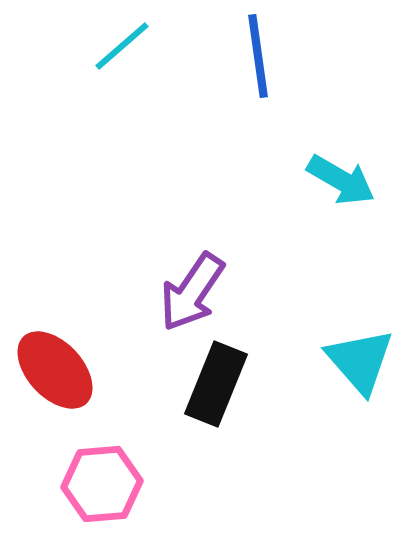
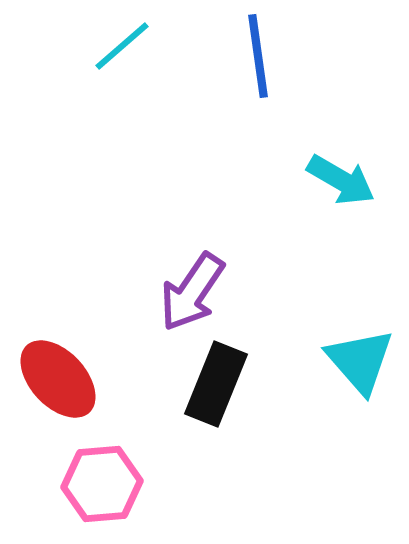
red ellipse: moved 3 px right, 9 px down
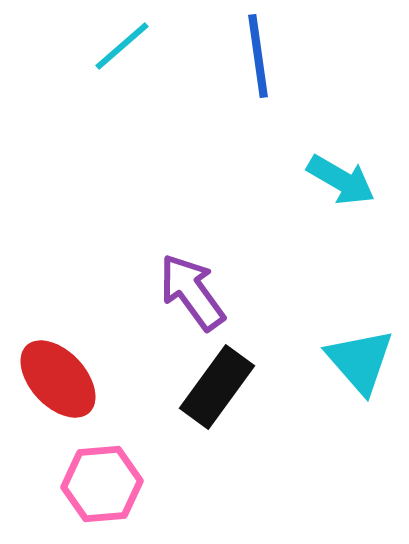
purple arrow: rotated 110 degrees clockwise
black rectangle: moved 1 px right, 3 px down; rotated 14 degrees clockwise
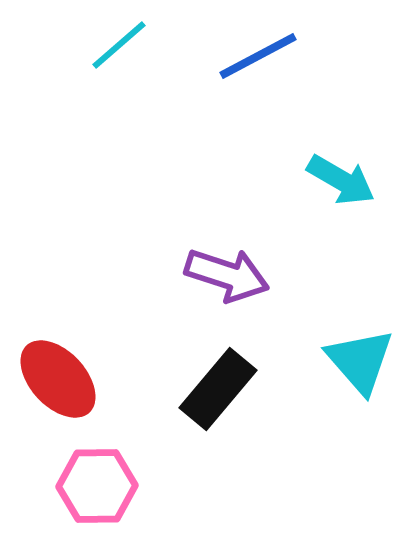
cyan line: moved 3 px left, 1 px up
blue line: rotated 70 degrees clockwise
purple arrow: moved 35 px right, 17 px up; rotated 144 degrees clockwise
black rectangle: moved 1 px right, 2 px down; rotated 4 degrees clockwise
pink hexagon: moved 5 px left, 2 px down; rotated 4 degrees clockwise
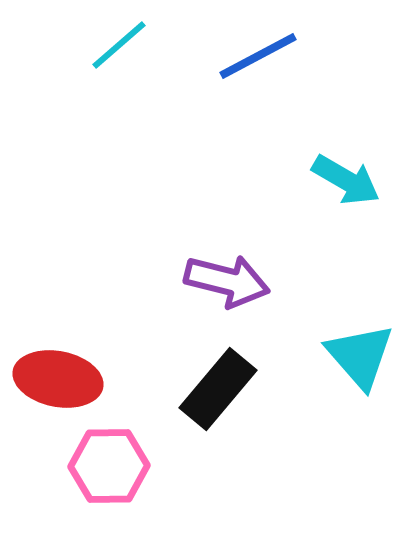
cyan arrow: moved 5 px right
purple arrow: moved 6 px down; rotated 4 degrees counterclockwise
cyan triangle: moved 5 px up
red ellipse: rotated 36 degrees counterclockwise
pink hexagon: moved 12 px right, 20 px up
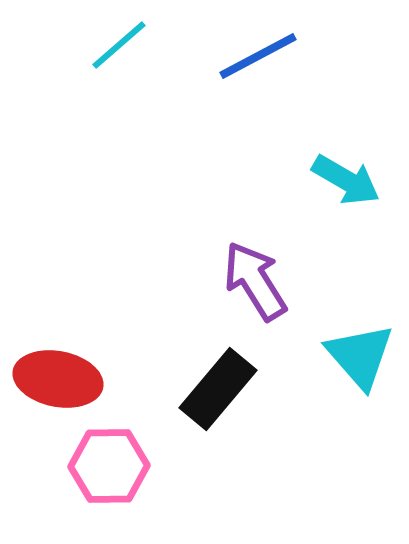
purple arrow: moved 28 px right; rotated 136 degrees counterclockwise
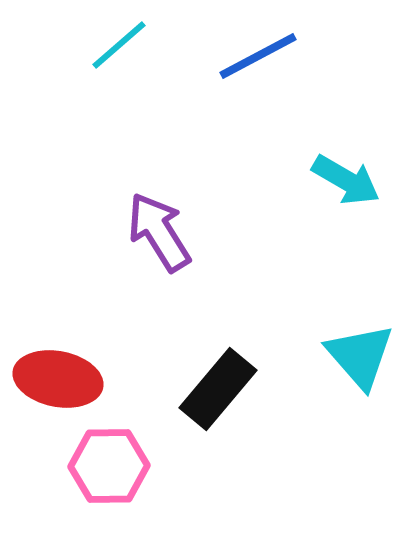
purple arrow: moved 96 px left, 49 px up
